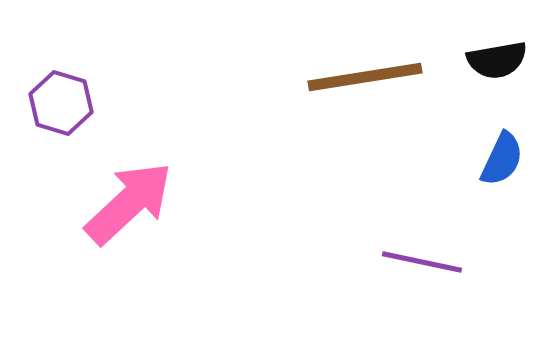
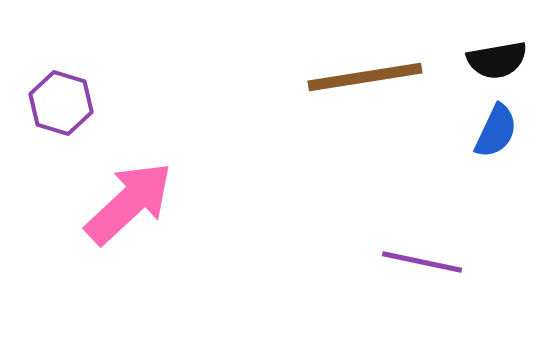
blue semicircle: moved 6 px left, 28 px up
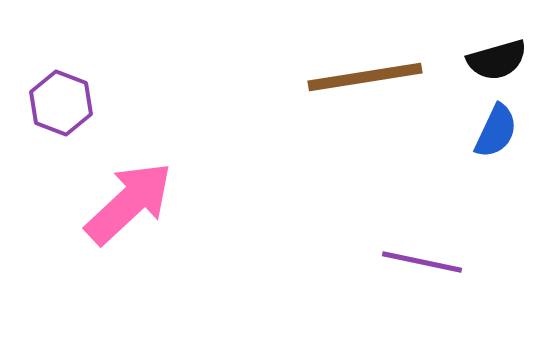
black semicircle: rotated 6 degrees counterclockwise
purple hexagon: rotated 4 degrees clockwise
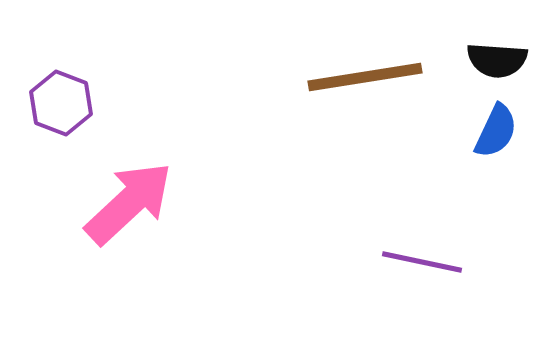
black semicircle: rotated 20 degrees clockwise
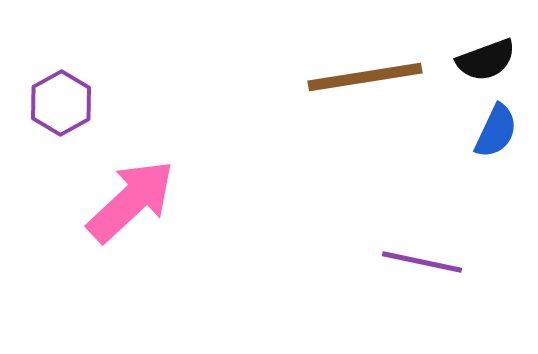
black semicircle: moved 11 px left; rotated 24 degrees counterclockwise
purple hexagon: rotated 10 degrees clockwise
pink arrow: moved 2 px right, 2 px up
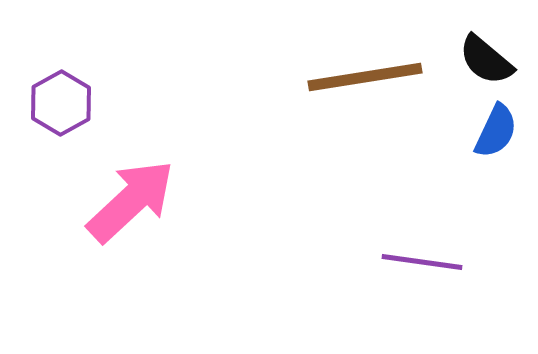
black semicircle: rotated 60 degrees clockwise
purple line: rotated 4 degrees counterclockwise
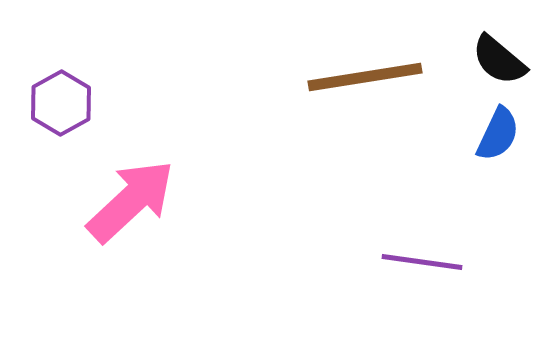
black semicircle: moved 13 px right
blue semicircle: moved 2 px right, 3 px down
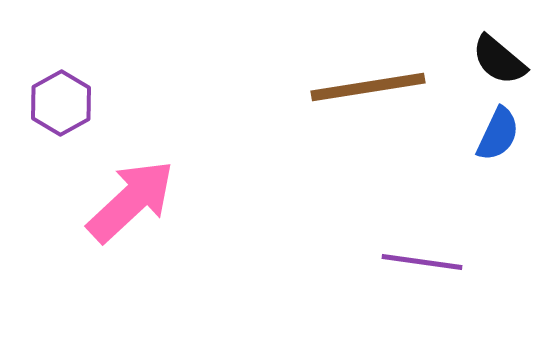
brown line: moved 3 px right, 10 px down
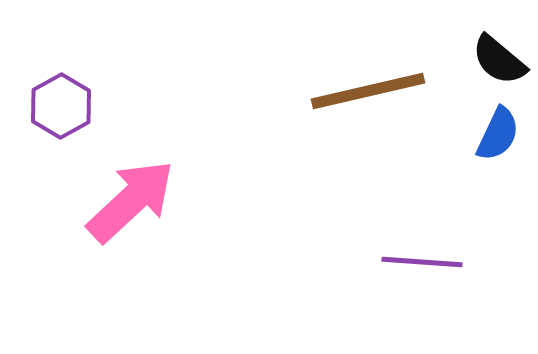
brown line: moved 4 px down; rotated 4 degrees counterclockwise
purple hexagon: moved 3 px down
purple line: rotated 4 degrees counterclockwise
